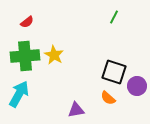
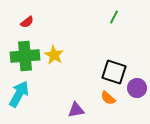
purple circle: moved 2 px down
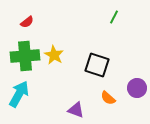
black square: moved 17 px left, 7 px up
purple triangle: rotated 30 degrees clockwise
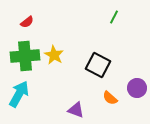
black square: moved 1 px right; rotated 10 degrees clockwise
orange semicircle: moved 2 px right
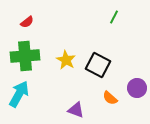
yellow star: moved 12 px right, 5 px down
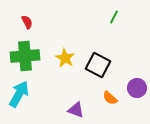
red semicircle: rotated 80 degrees counterclockwise
yellow star: moved 1 px left, 2 px up
